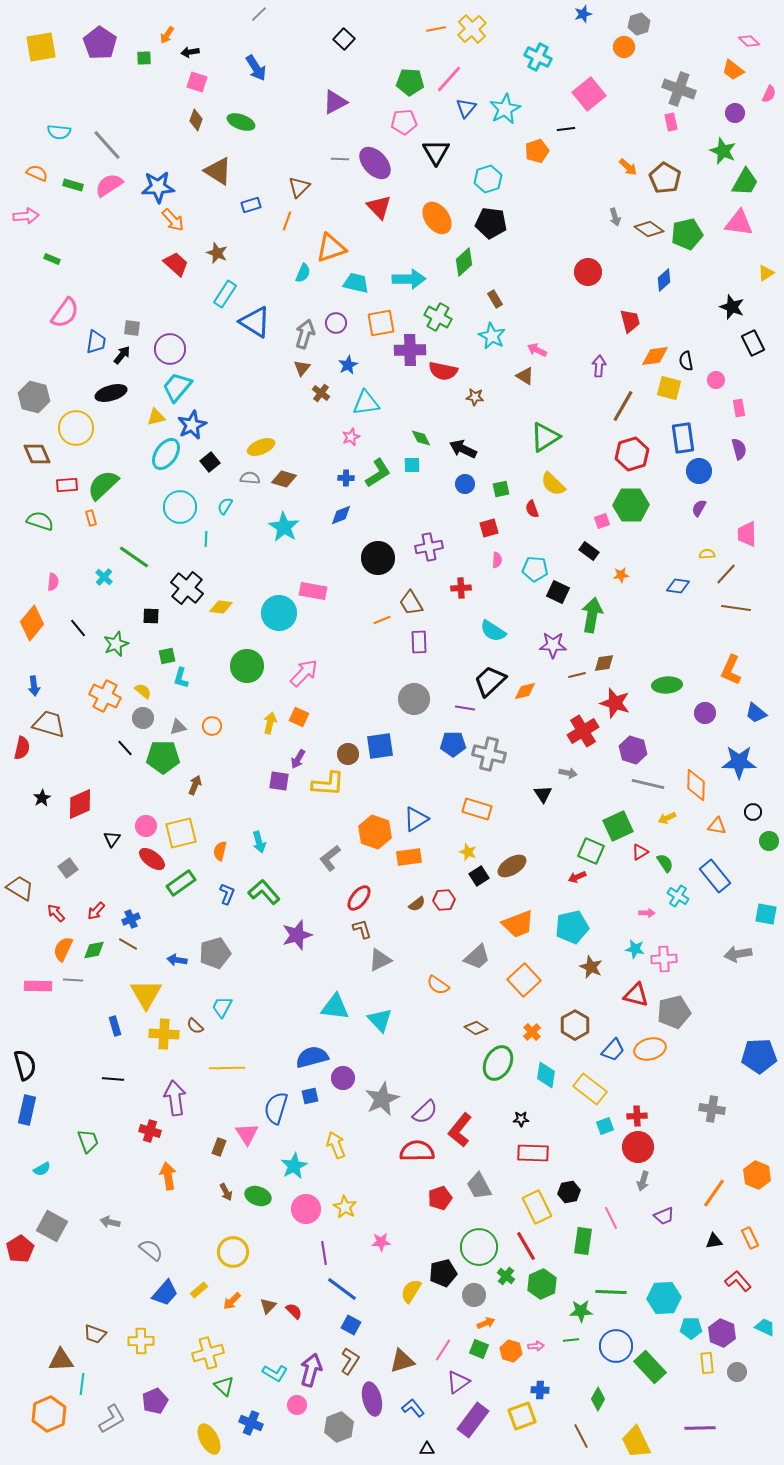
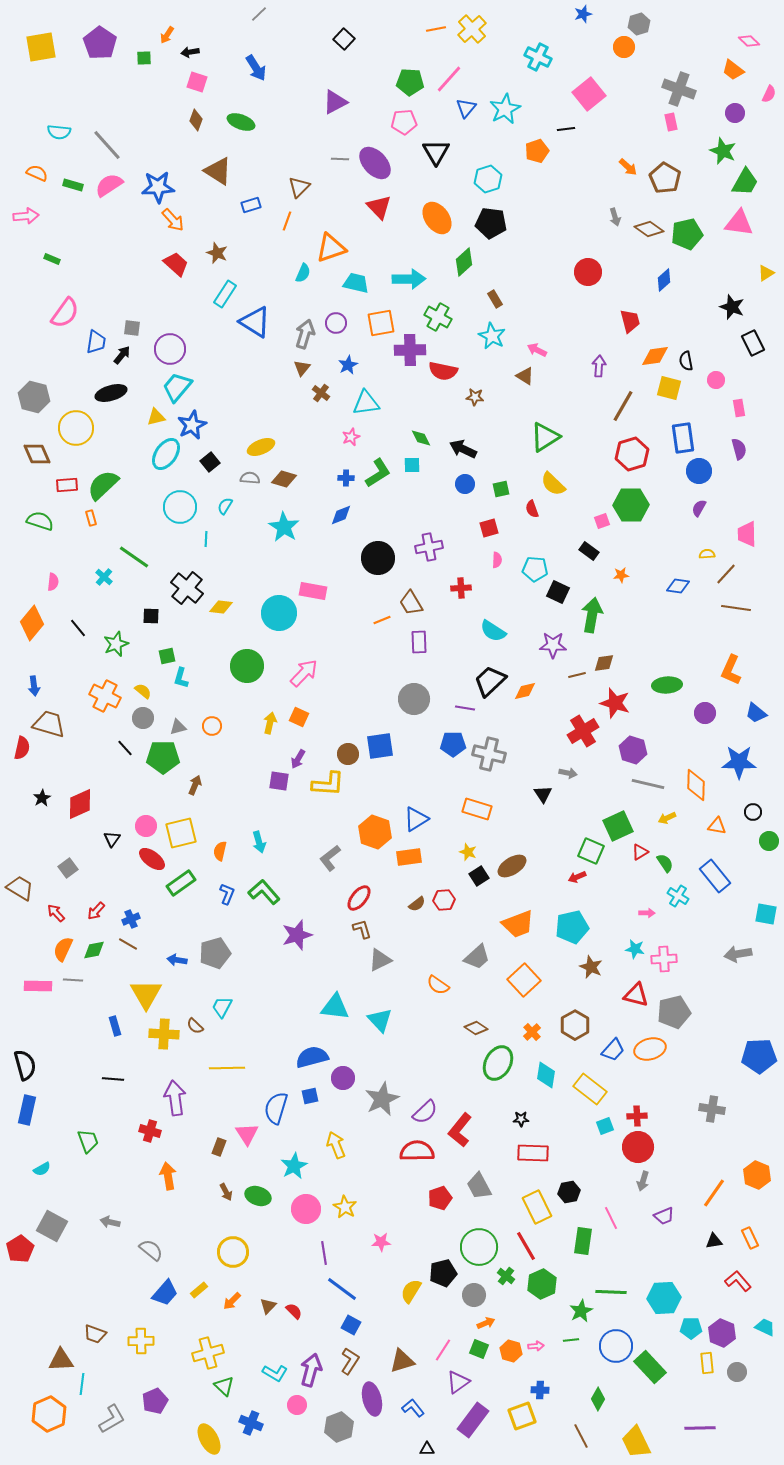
green star at (581, 1311): rotated 25 degrees counterclockwise
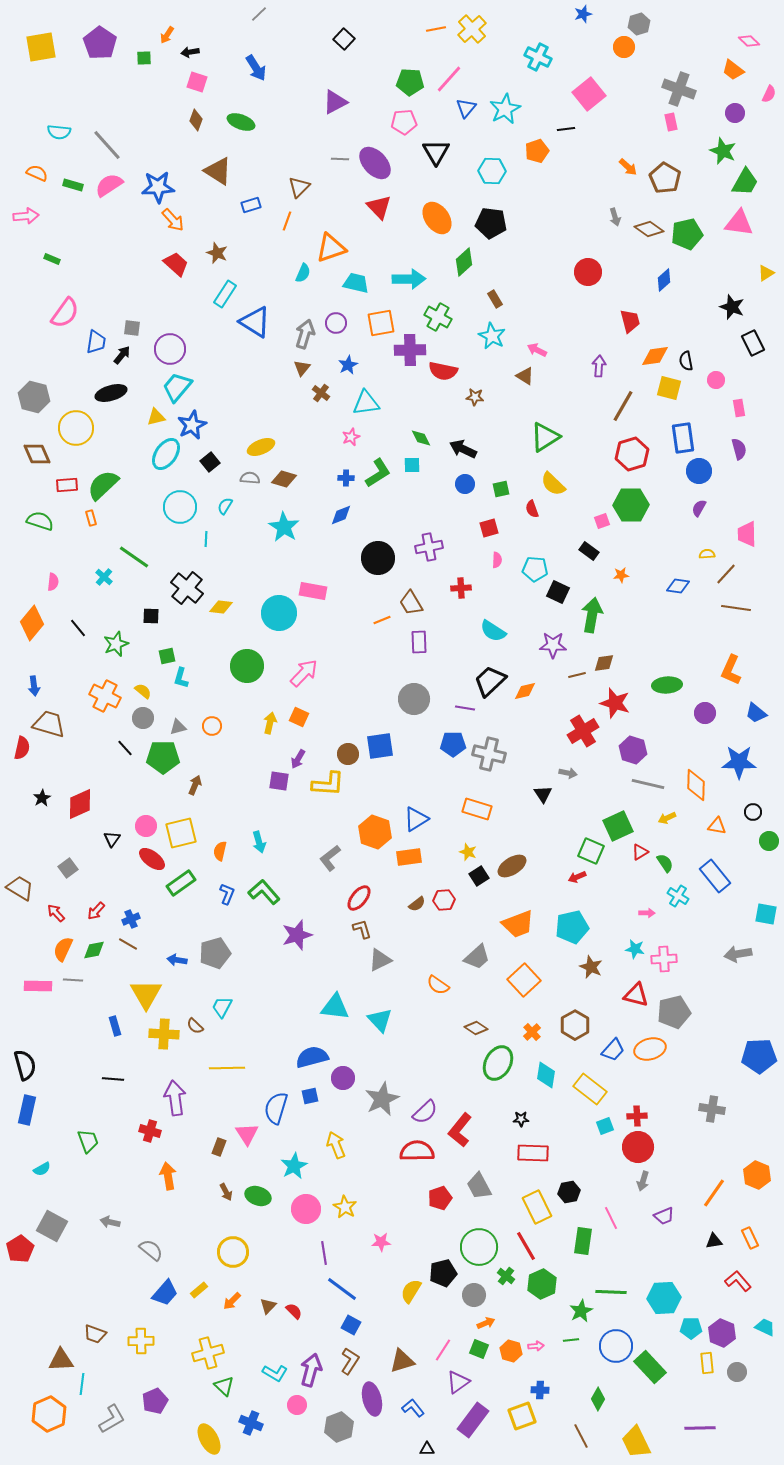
cyan hexagon at (488, 179): moved 4 px right, 8 px up; rotated 20 degrees clockwise
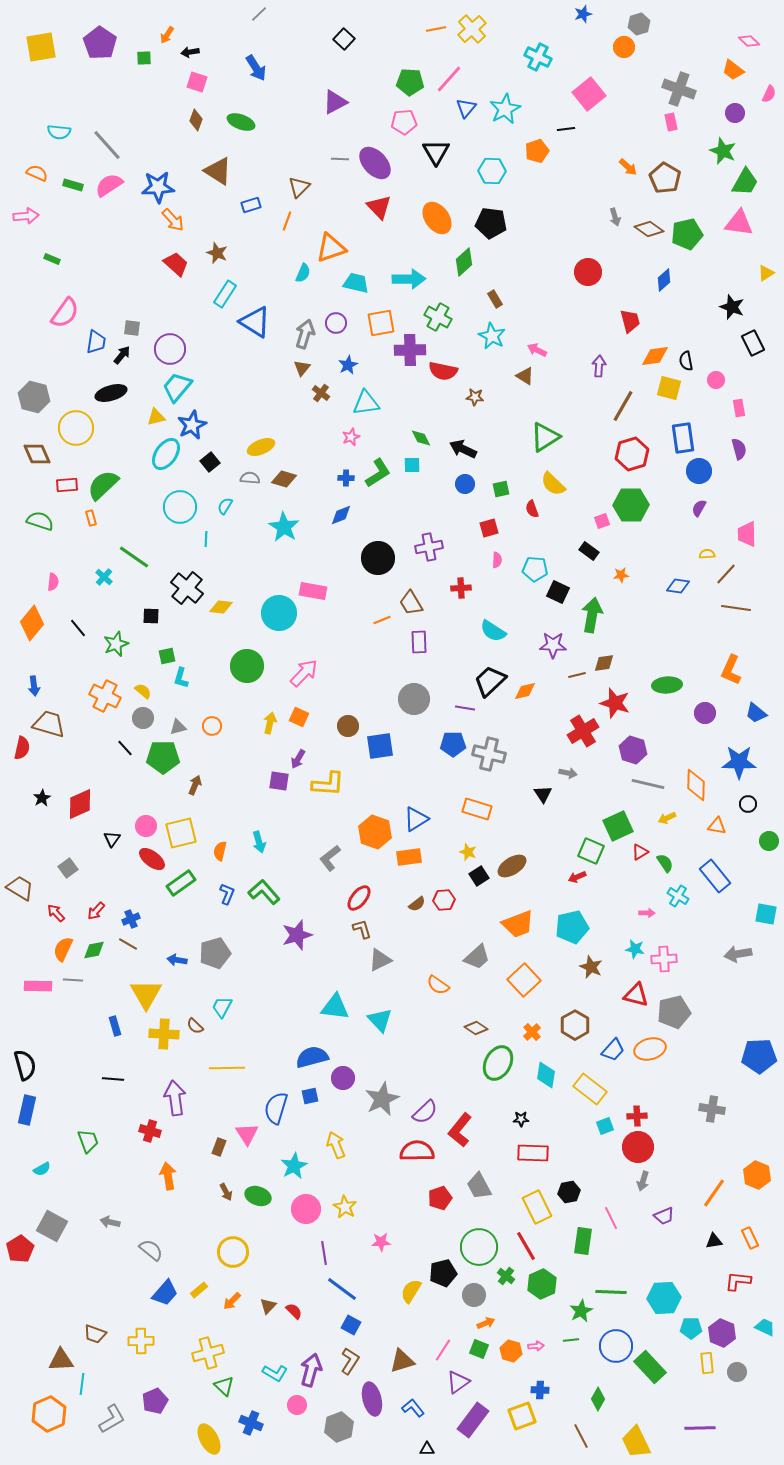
brown circle at (348, 754): moved 28 px up
black circle at (753, 812): moved 5 px left, 8 px up
red L-shape at (738, 1281): rotated 44 degrees counterclockwise
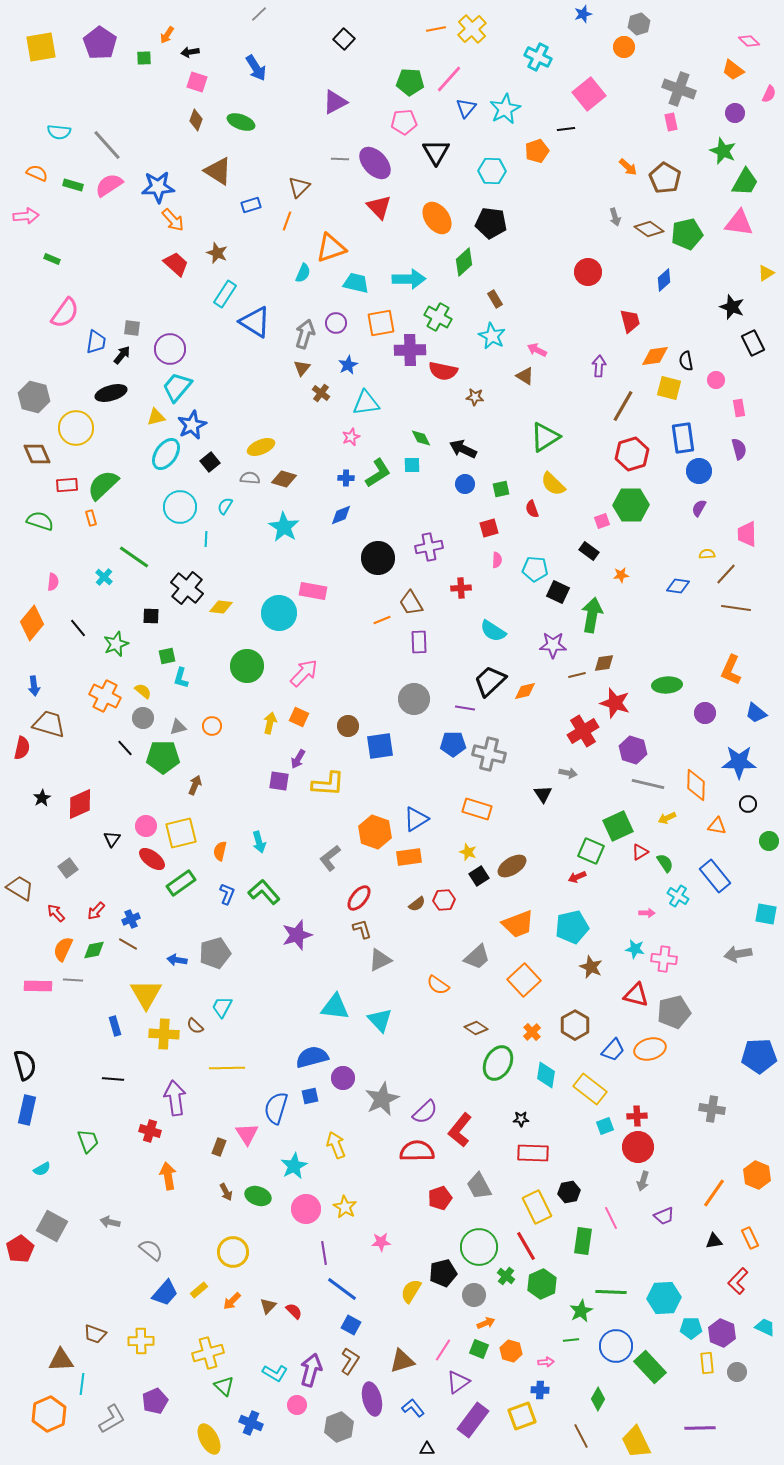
pink cross at (664, 959): rotated 10 degrees clockwise
red L-shape at (738, 1281): rotated 52 degrees counterclockwise
pink arrow at (536, 1346): moved 10 px right, 16 px down
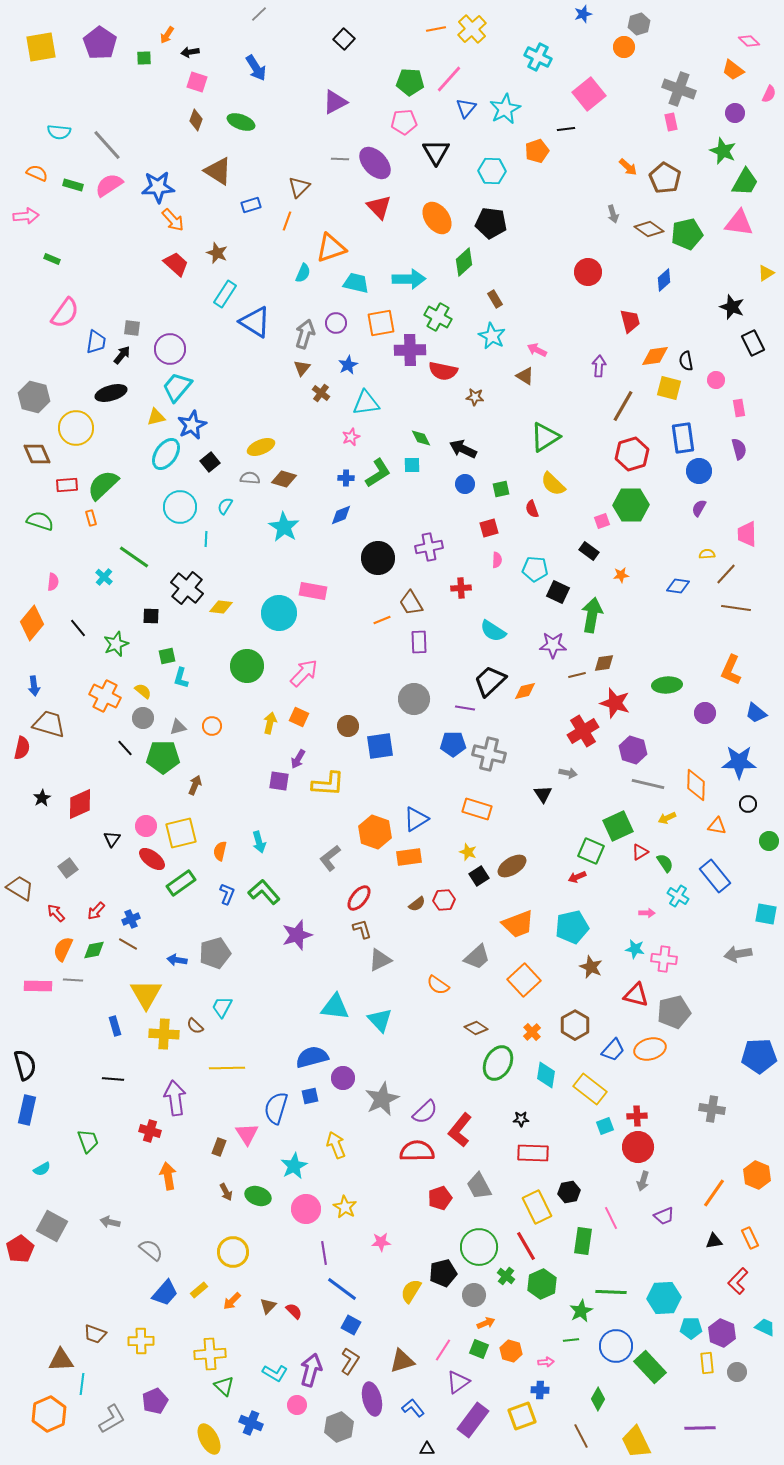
gray arrow at (615, 217): moved 2 px left, 3 px up
yellow cross at (208, 1353): moved 2 px right, 1 px down; rotated 12 degrees clockwise
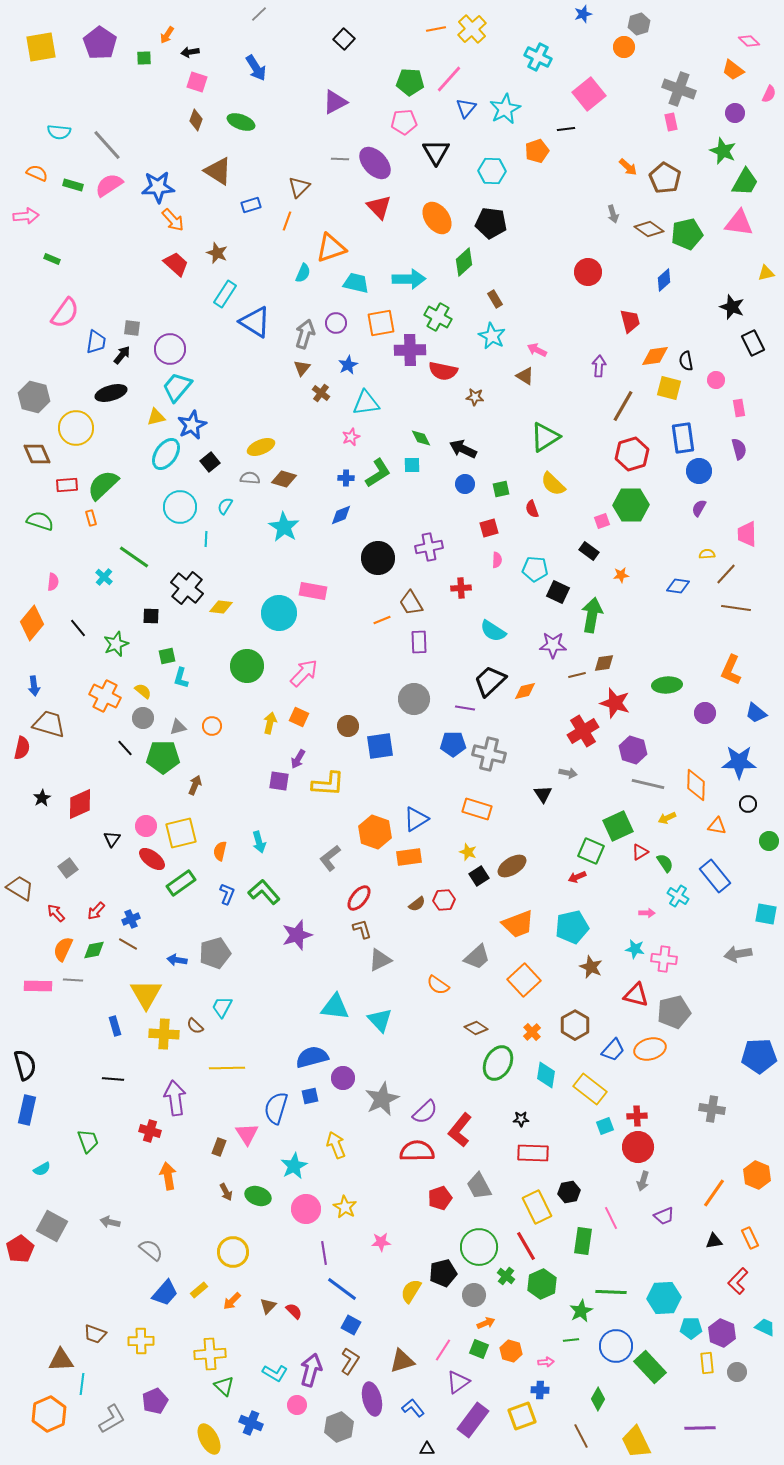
yellow triangle at (766, 273): rotated 18 degrees clockwise
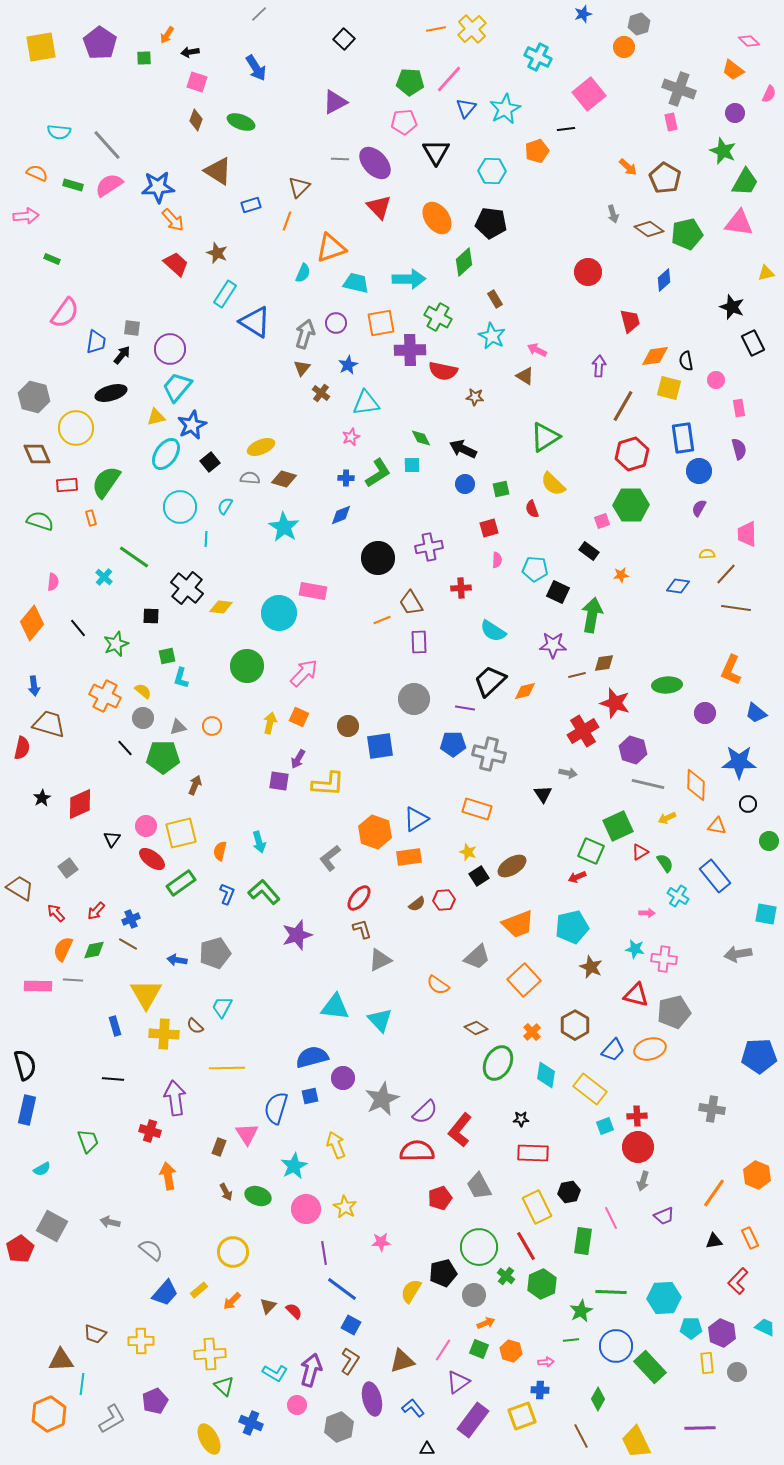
green semicircle at (103, 485): moved 3 px right, 3 px up; rotated 12 degrees counterclockwise
